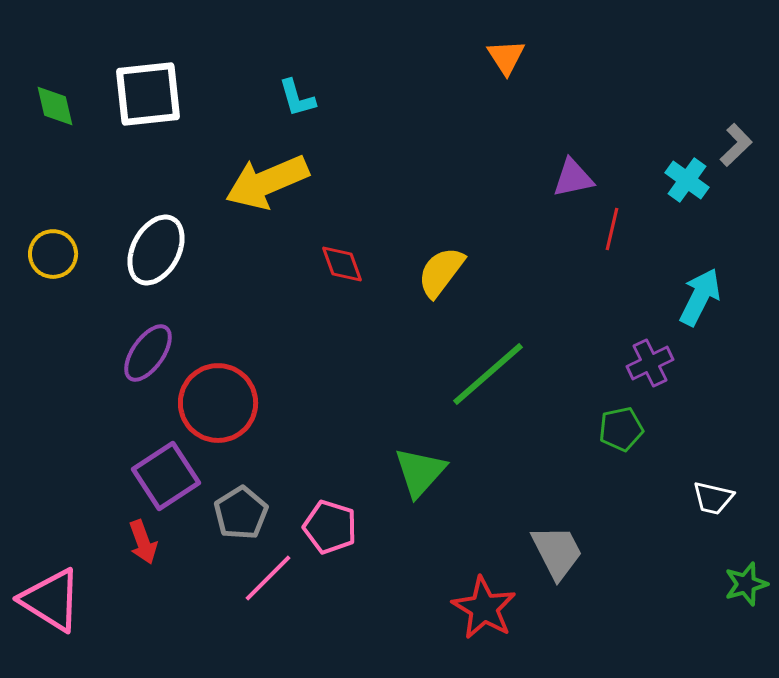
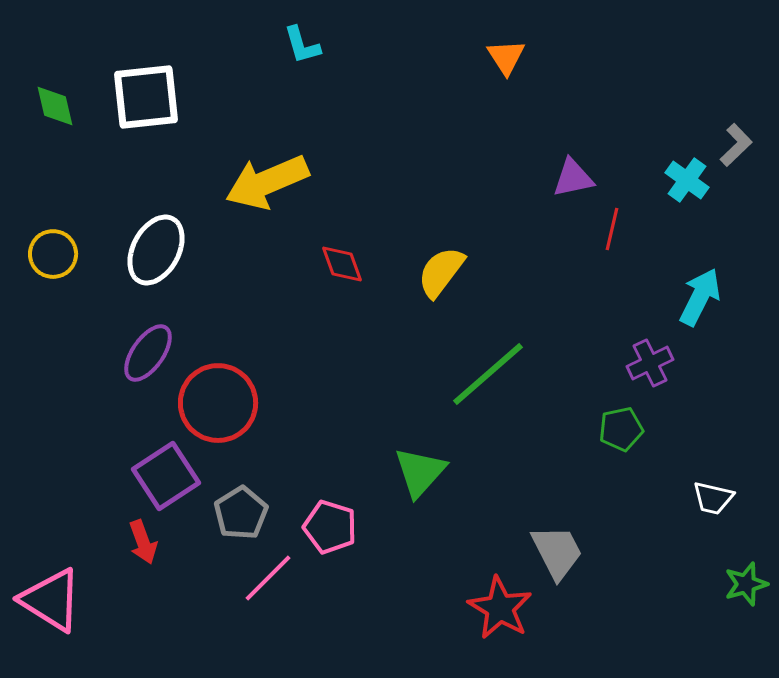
white square: moved 2 px left, 3 px down
cyan L-shape: moved 5 px right, 53 px up
red star: moved 16 px right
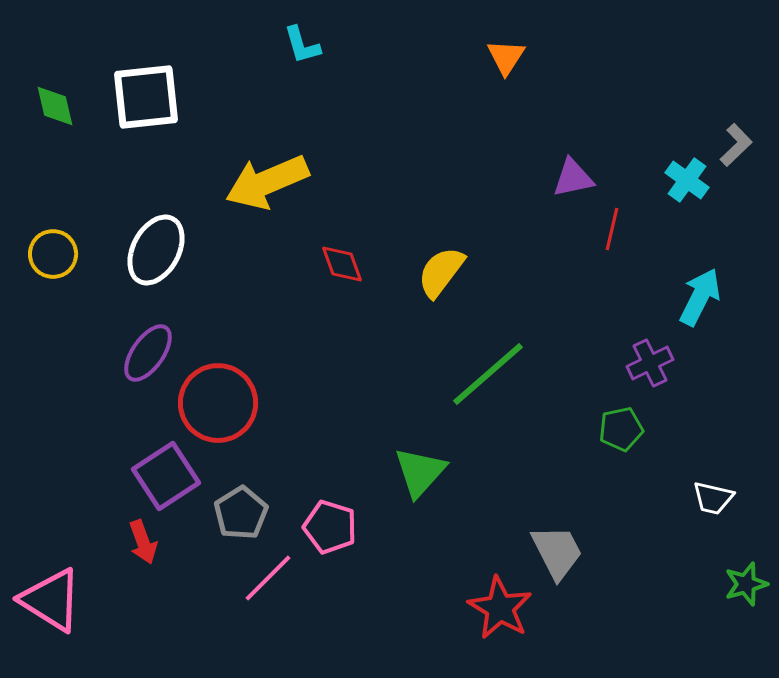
orange triangle: rotated 6 degrees clockwise
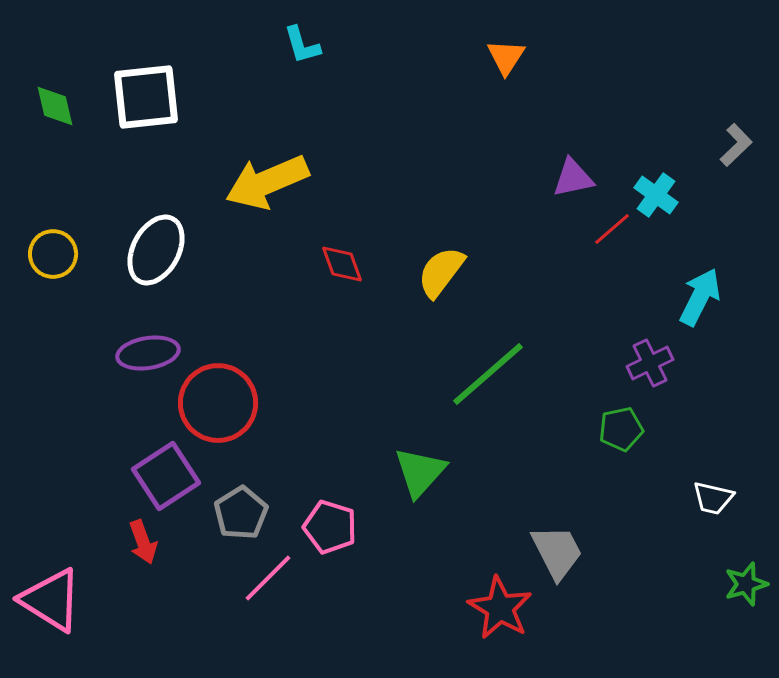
cyan cross: moved 31 px left, 15 px down
red line: rotated 36 degrees clockwise
purple ellipse: rotated 46 degrees clockwise
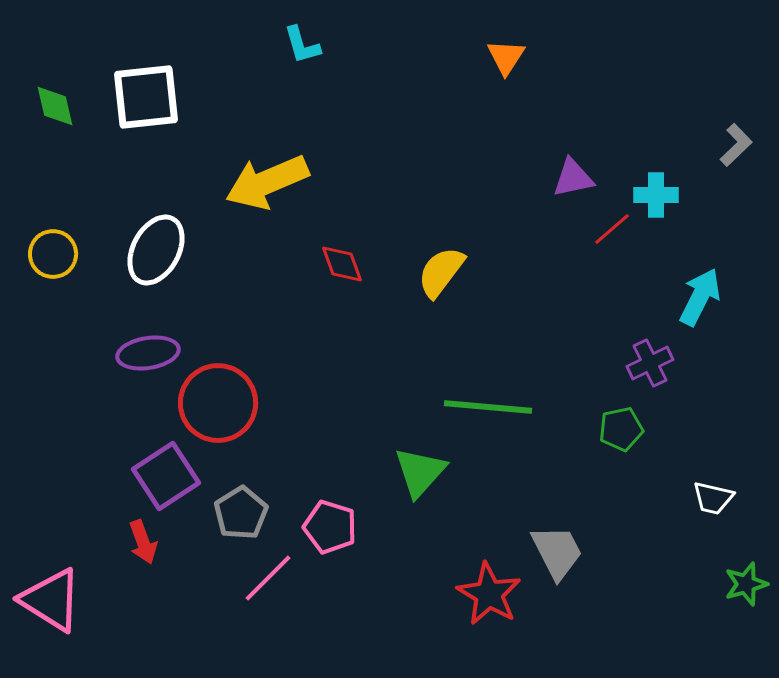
cyan cross: rotated 36 degrees counterclockwise
green line: moved 33 px down; rotated 46 degrees clockwise
red star: moved 11 px left, 14 px up
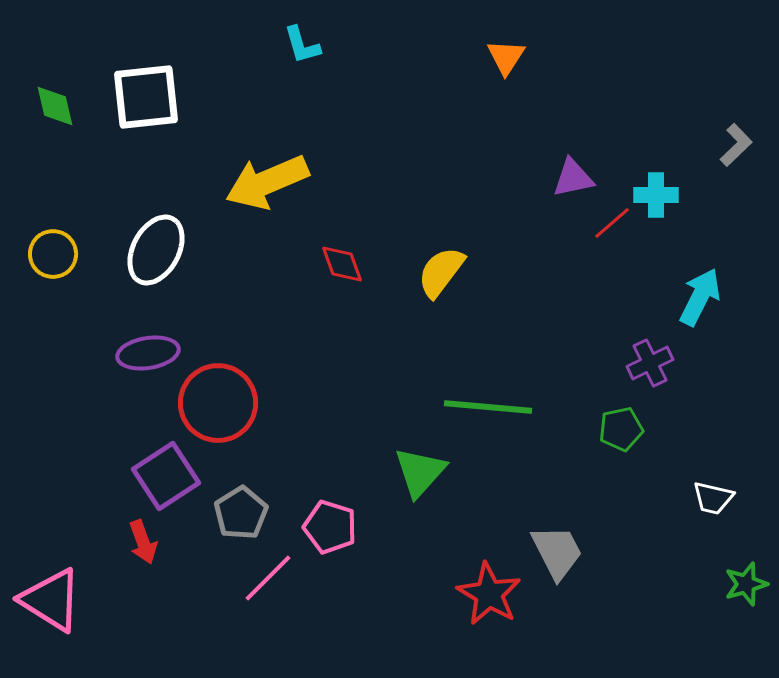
red line: moved 6 px up
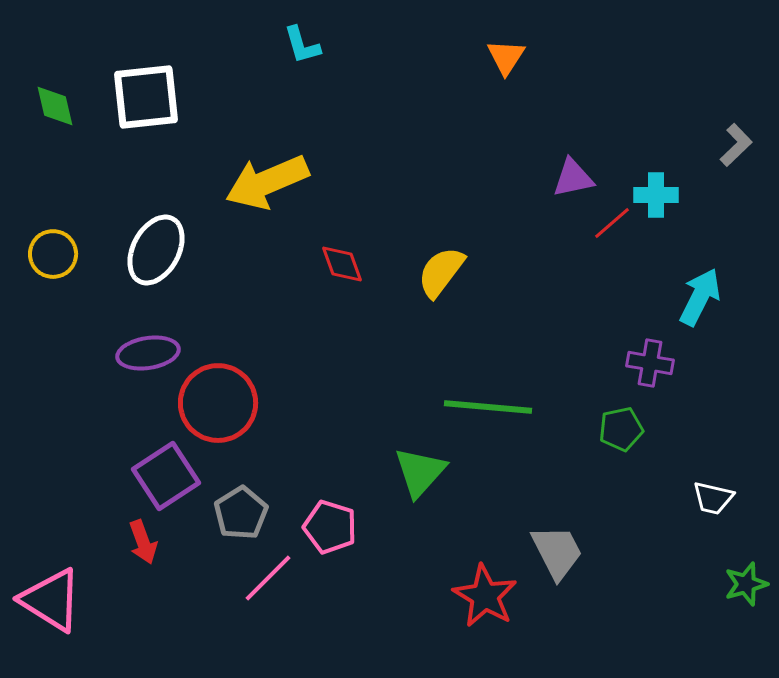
purple cross: rotated 36 degrees clockwise
red star: moved 4 px left, 2 px down
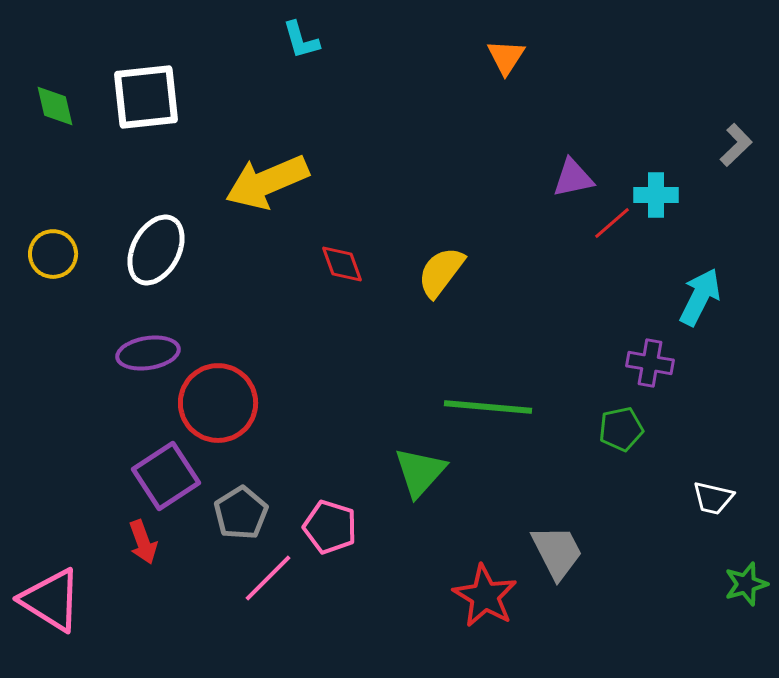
cyan L-shape: moved 1 px left, 5 px up
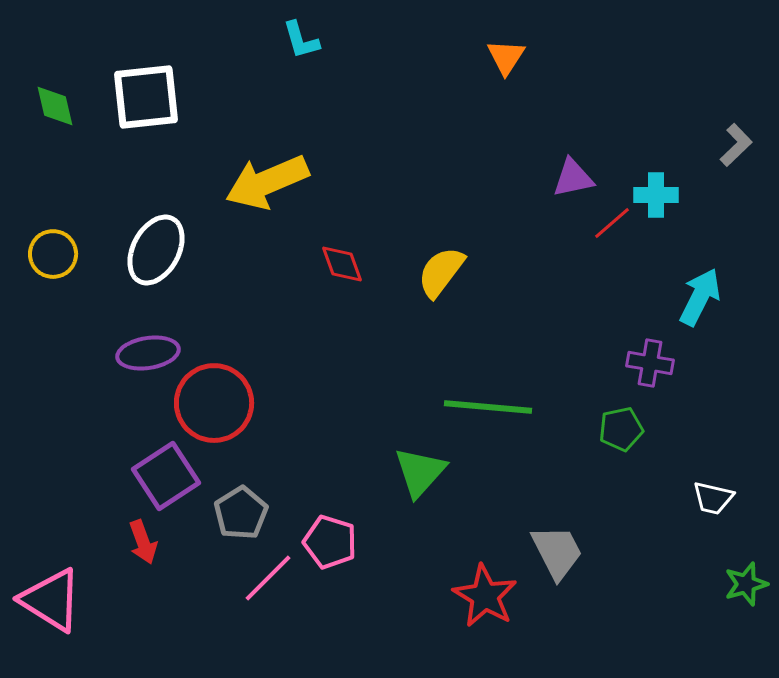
red circle: moved 4 px left
pink pentagon: moved 15 px down
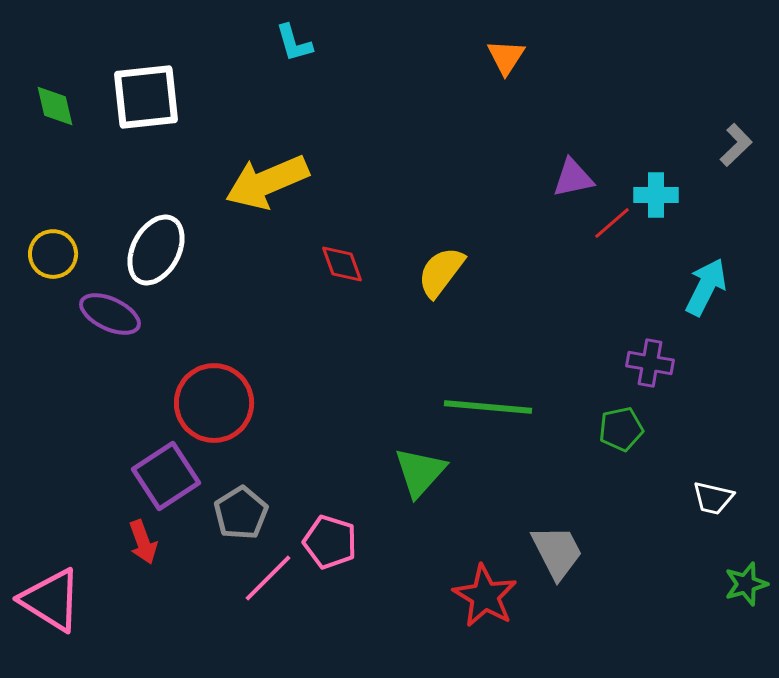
cyan L-shape: moved 7 px left, 3 px down
cyan arrow: moved 6 px right, 10 px up
purple ellipse: moved 38 px left, 39 px up; rotated 34 degrees clockwise
